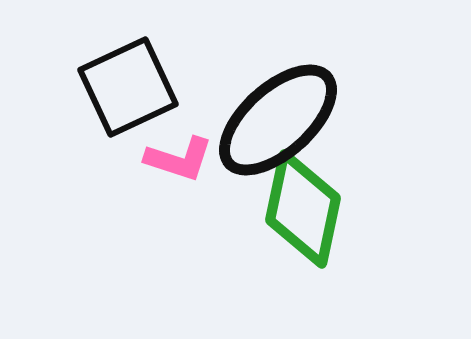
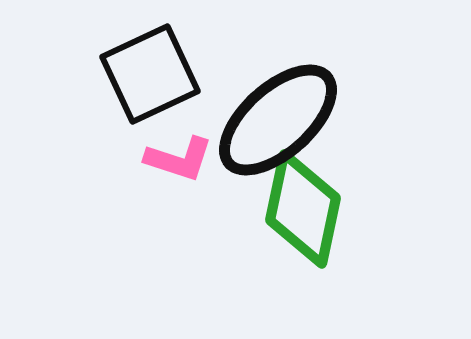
black square: moved 22 px right, 13 px up
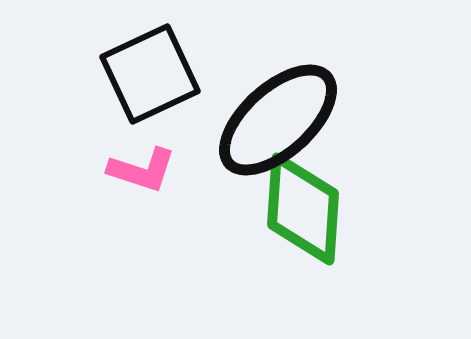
pink L-shape: moved 37 px left, 11 px down
green diamond: rotated 8 degrees counterclockwise
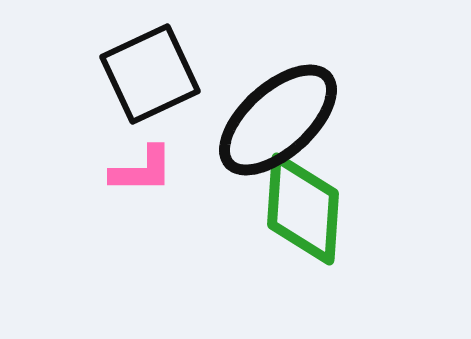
pink L-shape: rotated 18 degrees counterclockwise
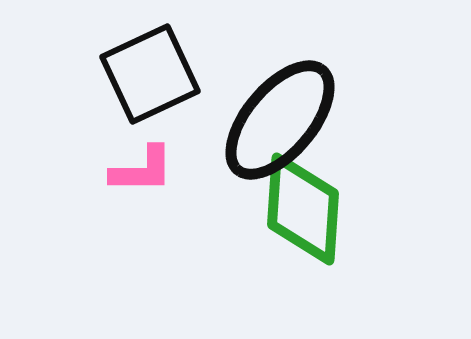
black ellipse: moved 2 px right; rotated 8 degrees counterclockwise
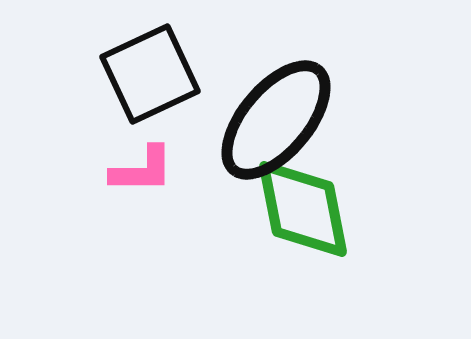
black ellipse: moved 4 px left
green diamond: rotated 15 degrees counterclockwise
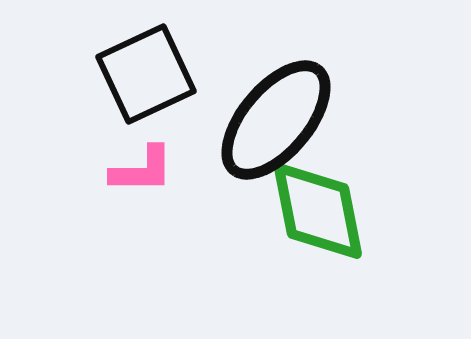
black square: moved 4 px left
green diamond: moved 15 px right, 2 px down
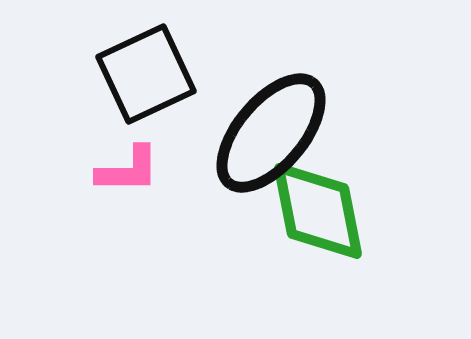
black ellipse: moved 5 px left, 13 px down
pink L-shape: moved 14 px left
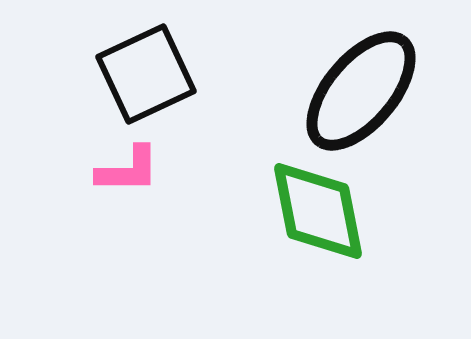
black ellipse: moved 90 px right, 42 px up
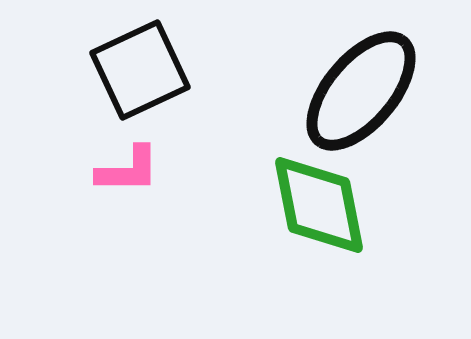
black square: moved 6 px left, 4 px up
green diamond: moved 1 px right, 6 px up
